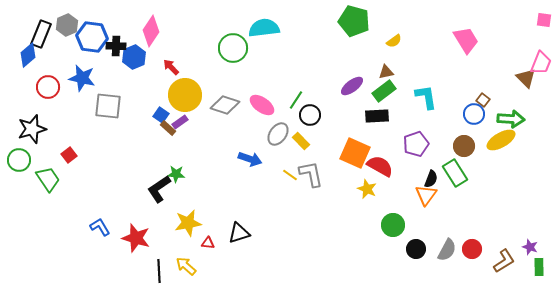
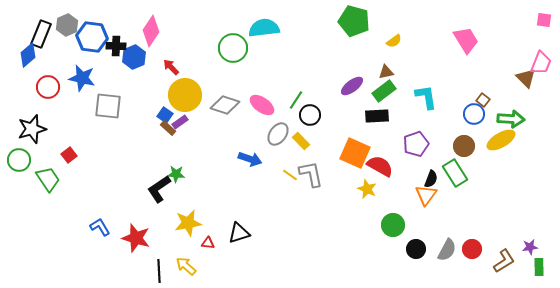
blue square at (161, 115): moved 4 px right
purple star at (530, 247): rotated 28 degrees counterclockwise
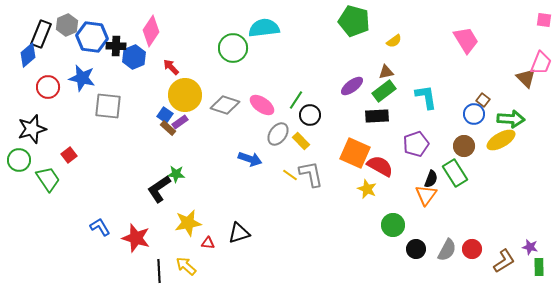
purple star at (530, 247): rotated 21 degrees clockwise
